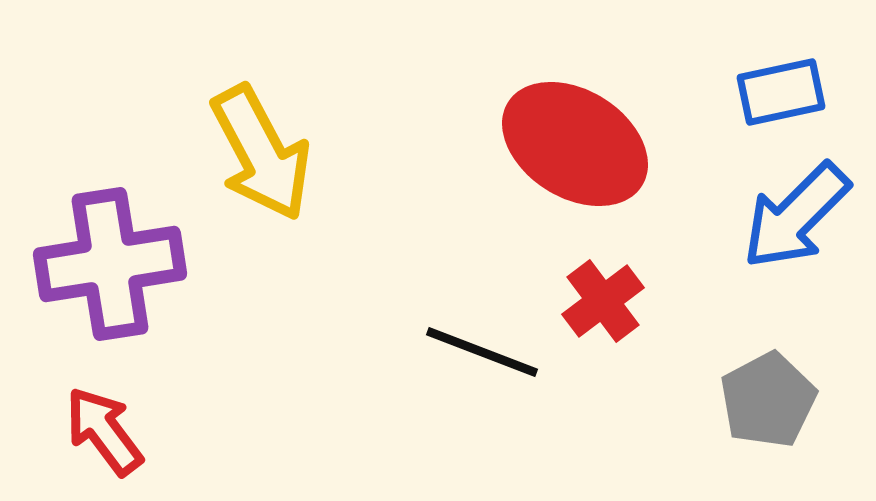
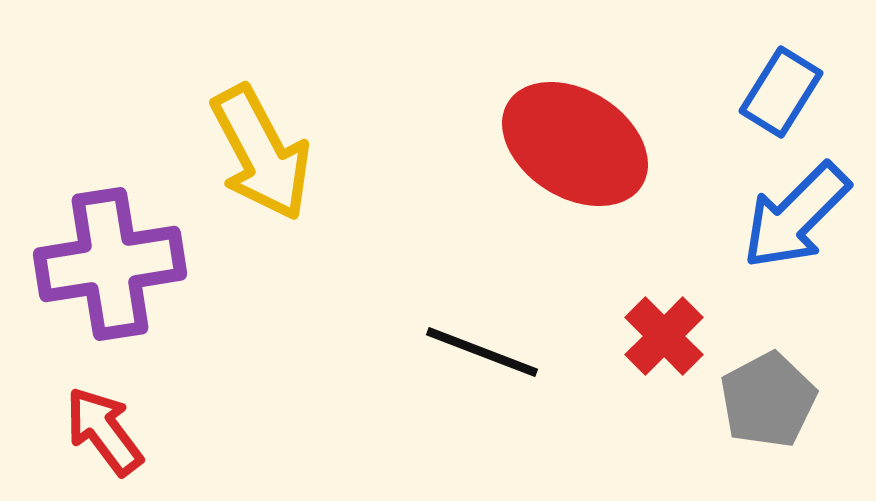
blue rectangle: rotated 46 degrees counterclockwise
red cross: moved 61 px right, 35 px down; rotated 8 degrees counterclockwise
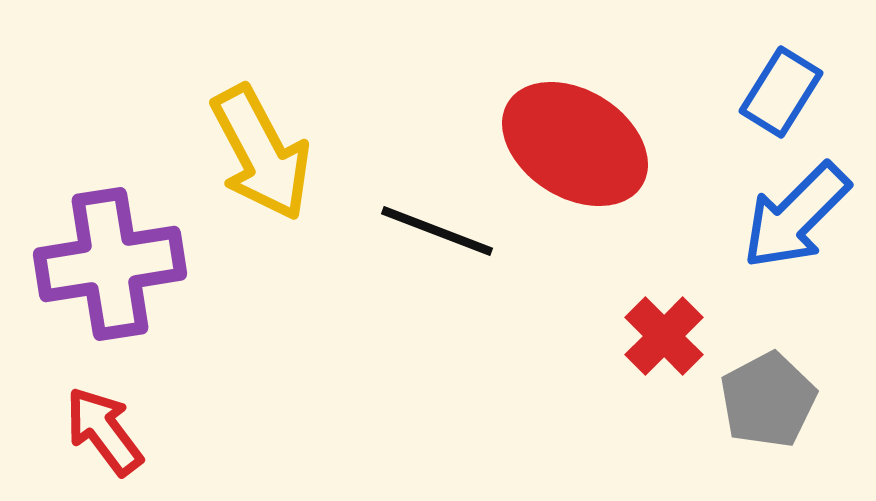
black line: moved 45 px left, 121 px up
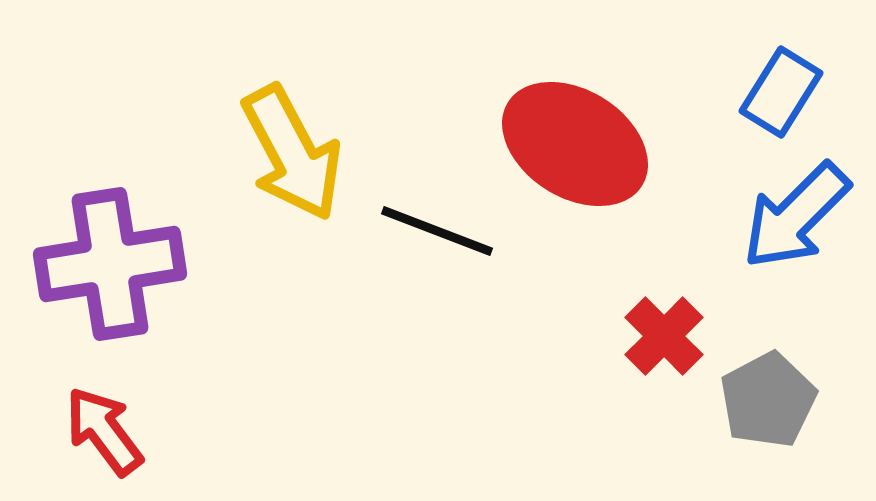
yellow arrow: moved 31 px right
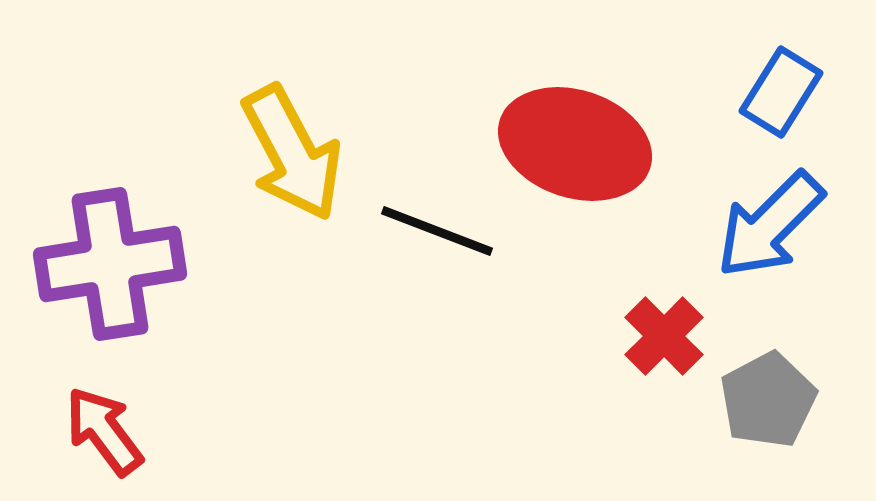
red ellipse: rotated 14 degrees counterclockwise
blue arrow: moved 26 px left, 9 px down
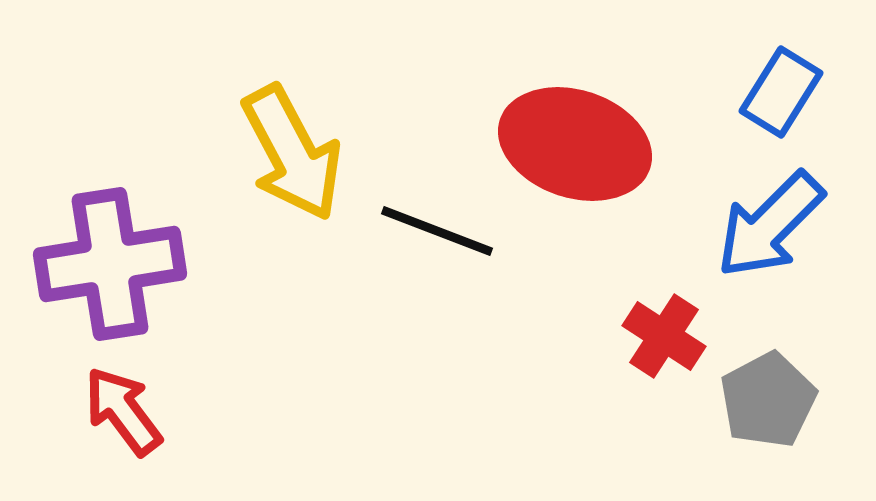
red cross: rotated 12 degrees counterclockwise
red arrow: moved 19 px right, 20 px up
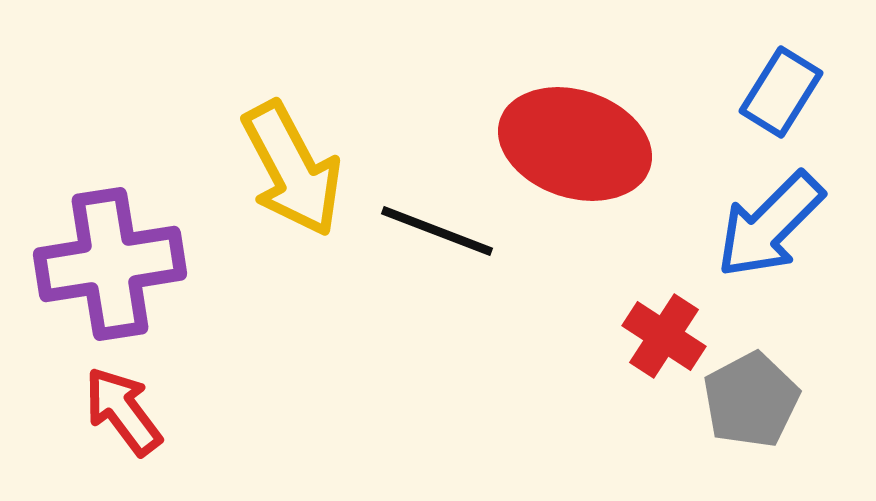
yellow arrow: moved 16 px down
gray pentagon: moved 17 px left
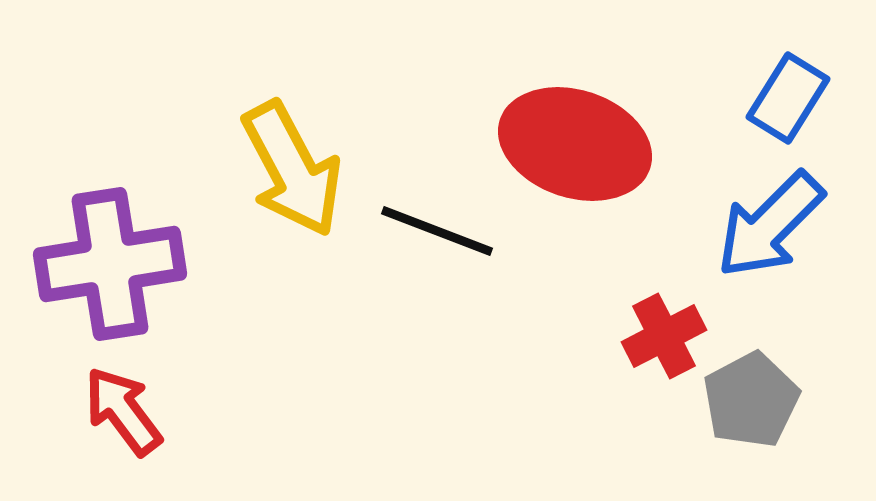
blue rectangle: moved 7 px right, 6 px down
red cross: rotated 30 degrees clockwise
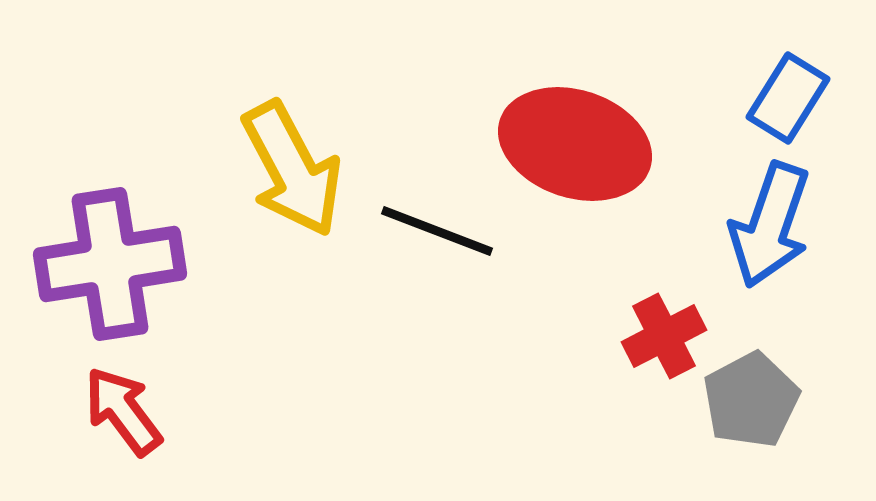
blue arrow: rotated 26 degrees counterclockwise
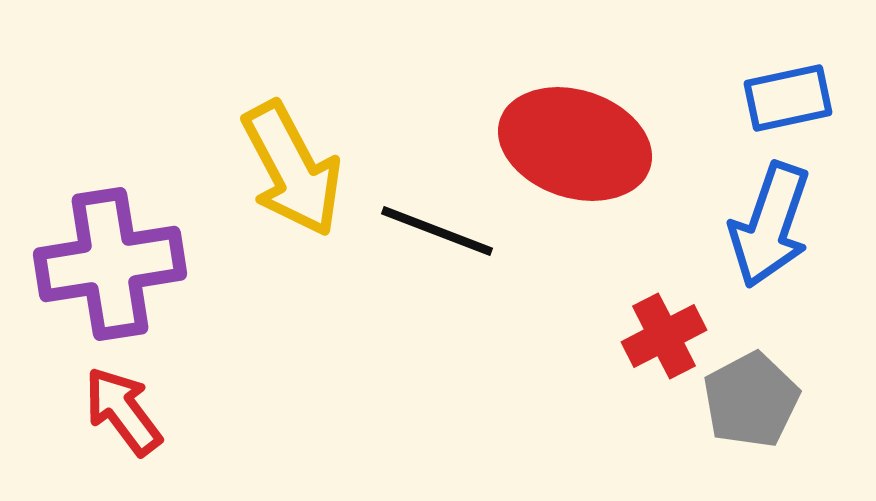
blue rectangle: rotated 46 degrees clockwise
